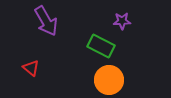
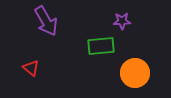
green rectangle: rotated 32 degrees counterclockwise
orange circle: moved 26 px right, 7 px up
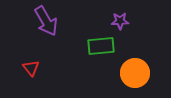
purple star: moved 2 px left
red triangle: rotated 12 degrees clockwise
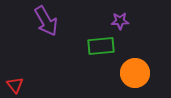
red triangle: moved 16 px left, 17 px down
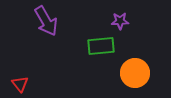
red triangle: moved 5 px right, 1 px up
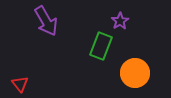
purple star: rotated 30 degrees counterclockwise
green rectangle: rotated 64 degrees counterclockwise
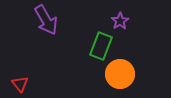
purple arrow: moved 1 px up
orange circle: moved 15 px left, 1 px down
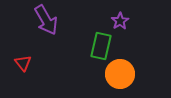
green rectangle: rotated 8 degrees counterclockwise
red triangle: moved 3 px right, 21 px up
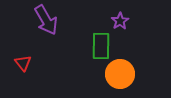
green rectangle: rotated 12 degrees counterclockwise
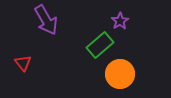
green rectangle: moved 1 px left, 1 px up; rotated 48 degrees clockwise
